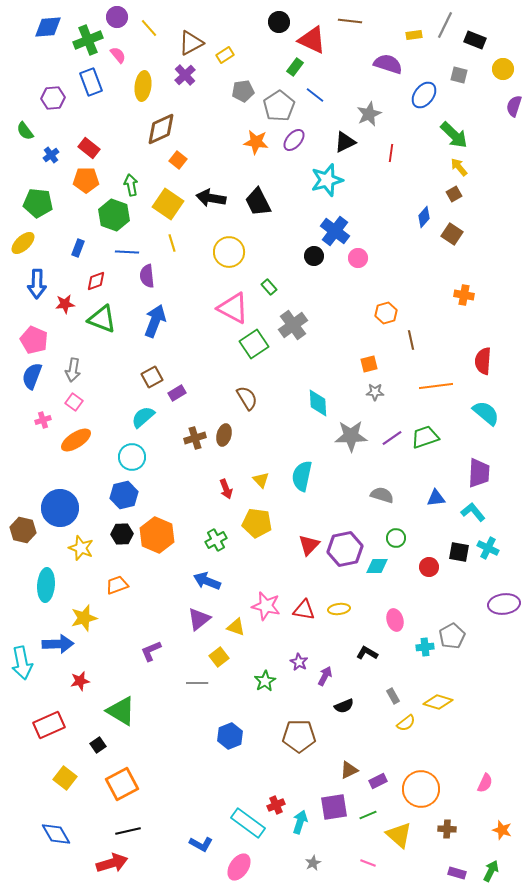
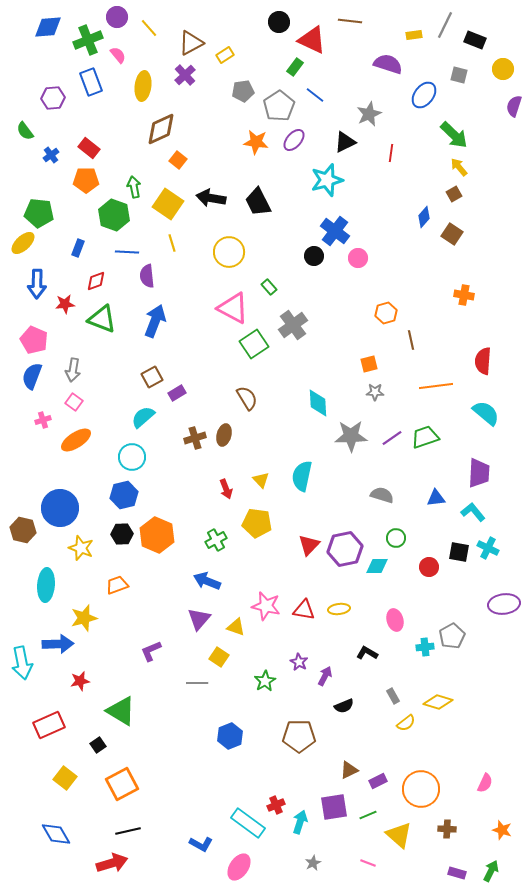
green arrow at (131, 185): moved 3 px right, 2 px down
green pentagon at (38, 203): moved 1 px right, 10 px down
purple triangle at (199, 619): rotated 10 degrees counterclockwise
yellow square at (219, 657): rotated 18 degrees counterclockwise
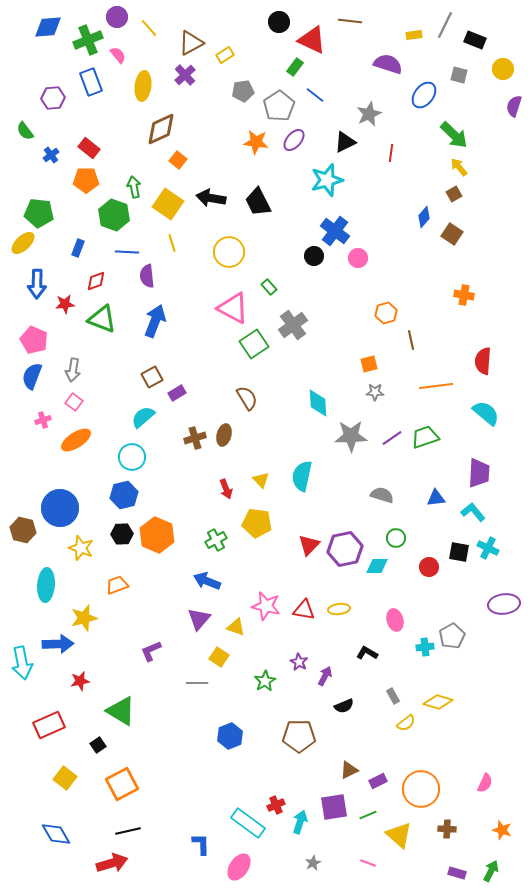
blue L-shape at (201, 844): rotated 120 degrees counterclockwise
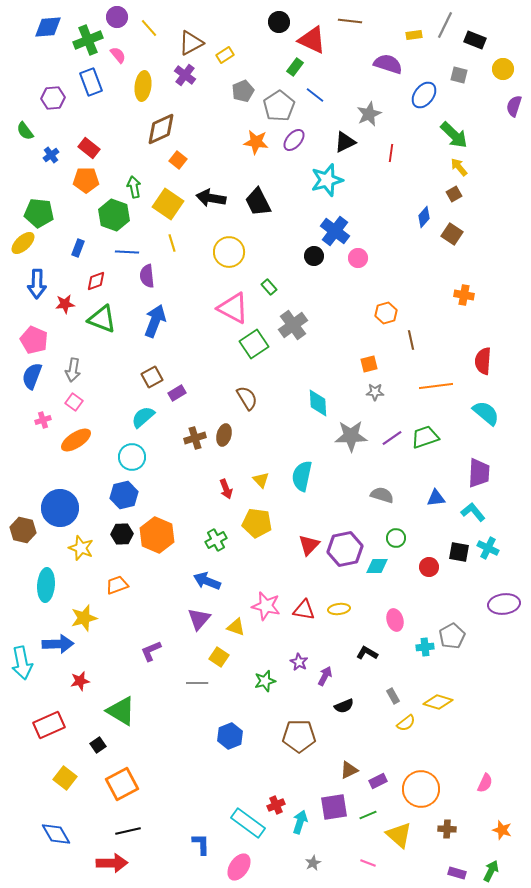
purple cross at (185, 75): rotated 10 degrees counterclockwise
gray pentagon at (243, 91): rotated 15 degrees counterclockwise
green star at (265, 681): rotated 15 degrees clockwise
red arrow at (112, 863): rotated 16 degrees clockwise
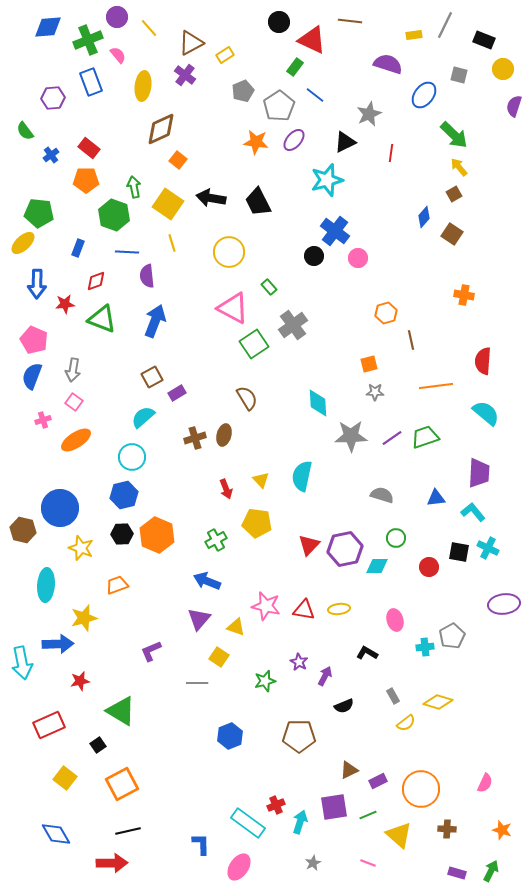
black rectangle at (475, 40): moved 9 px right
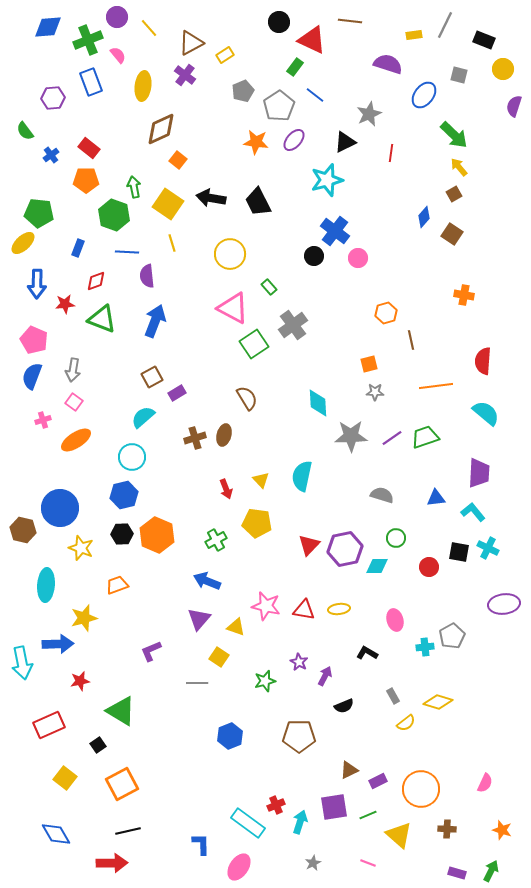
yellow circle at (229, 252): moved 1 px right, 2 px down
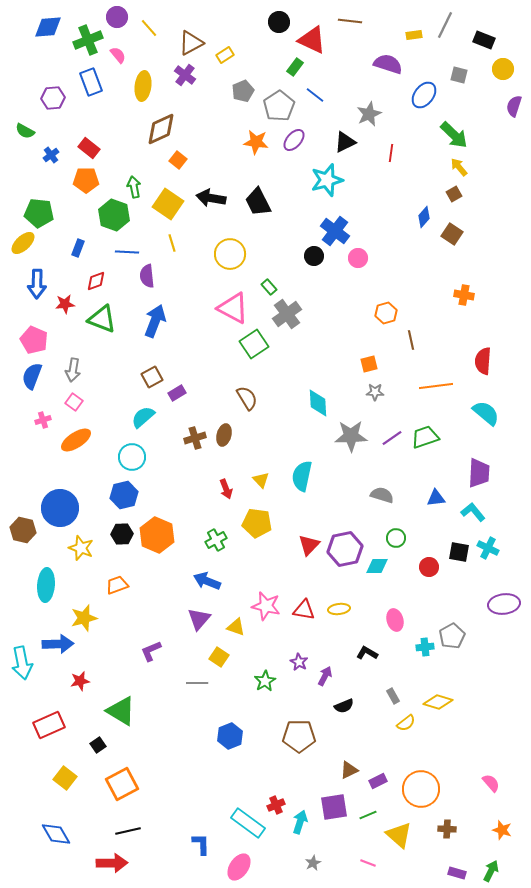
green semicircle at (25, 131): rotated 24 degrees counterclockwise
gray cross at (293, 325): moved 6 px left, 11 px up
green star at (265, 681): rotated 15 degrees counterclockwise
pink semicircle at (485, 783): moved 6 px right; rotated 66 degrees counterclockwise
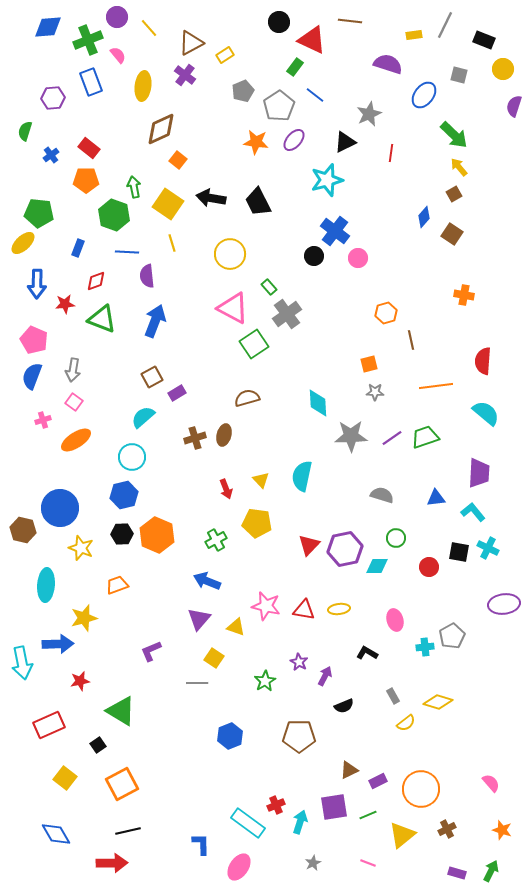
green semicircle at (25, 131): rotated 78 degrees clockwise
brown semicircle at (247, 398): rotated 75 degrees counterclockwise
yellow square at (219, 657): moved 5 px left, 1 px down
brown cross at (447, 829): rotated 30 degrees counterclockwise
yellow triangle at (399, 835): moved 3 px right; rotated 40 degrees clockwise
